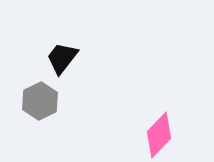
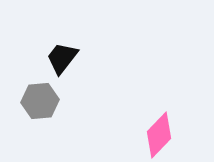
gray hexagon: rotated 21 degrees clockwise
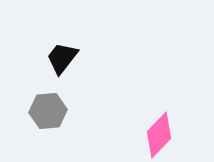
gray hexagon: moved 8 px right, 10 px down
